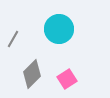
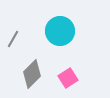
cyan circle: moved 1 px right, 2 px down
pink square: moved 1 px right, 1 px up
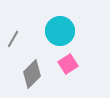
pink square: moved 14 px up
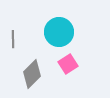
cyan circle: moved 1 px left, 1 px down
gray line: rotated 30 degrees counterclockwise
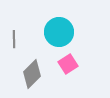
gray line: moved 1 px right
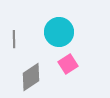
gray diamond: moved 1 px left, 3 px down; rotated 12 degrees clockwise
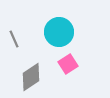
gray line: rotated 24 degrees counterclockwise
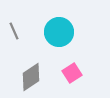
gray line: moved 8 px up
pink square: moved 4 px right, 9 px down
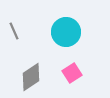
cyan circle: moved 7 px right
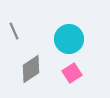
cyan circle: moved 3 px right, 7 px down
gray diamond: moved 8 px up
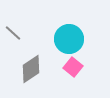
gray line: moved 1 px left, 2 px down; rotated 24 degrees counterclockwise
pink square: moved 1 px right, 6 px up; rotated 18 degrees counterclockwise
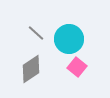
gray line: moved 23 px right
pink square: moved 4 px right
